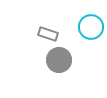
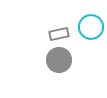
gray rectangle: moved 11 px right; rotated 30 degrees counterclockwise
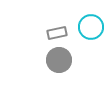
gray rectangle: moved 2 px left, 1 px up
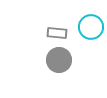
gray rectangle: rotated 18 degrees clockwise
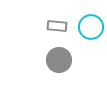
gray rectangle: moved 7 px up
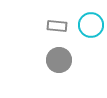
cyan circle: moved 2 px up
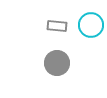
gray circle: moved 2 px left, 3 px down
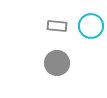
cyan circle: moved 1 px down
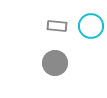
gray circle: moved 2 px left
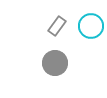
gray rectangle: rotated 60 degrees counterclockwise
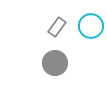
gray rectangle: moved 1 px down
